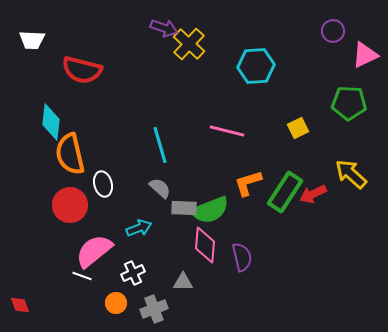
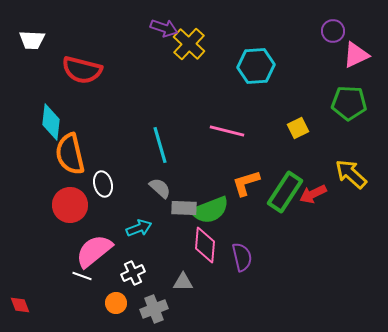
pink triangle: moved 9 px left
orange L-shape: moved 2 px left
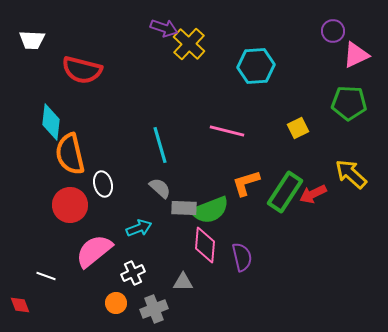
white line: moved 36 px left
